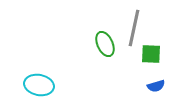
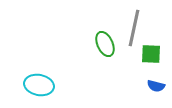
blue semicircle: rotated 30 degrees clockwise
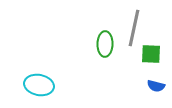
green ellipse: rotated 25 degrees clockwise
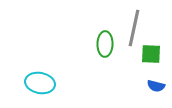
cyan ellipse: moved 1 px right, 2 px up
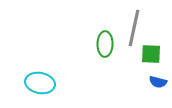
blue semicircle: moved 2 px right, 4 px up
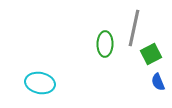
green square: rotated 30 degrees counterclockwise
blue semicircle: rotated 54 degrees clockwise
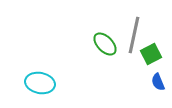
gray line: moved 7 px down
green ellipse: rotated 45 degrees counterclockwise
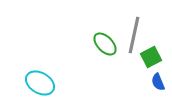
green square: moved 3 px down
cyan ellipse: rotated 20 degrees clockwise
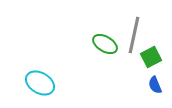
green ellipse: rotated 15 degrees counterclockwise
blue semicircle: moved 3 px left, 3 px down
